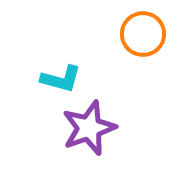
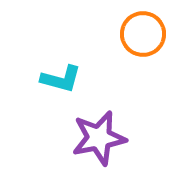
purple star: moved 10 px right, 10 px down; rotated 8 degrees clockwise
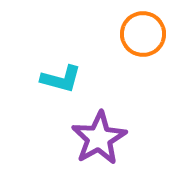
purple star: rotated 18 degrees counterclockwise
